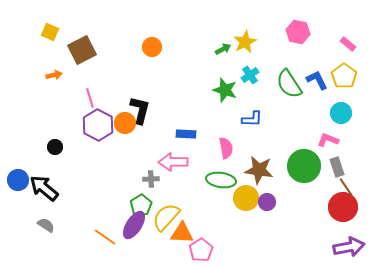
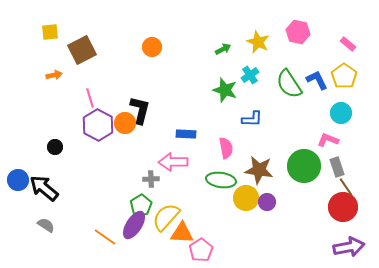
yellow square at (50, 32): rotated 30 degrees counterclockwise
yellow star at (245, 42): moved 13 px right; rotated 20 degrees counterclockwise
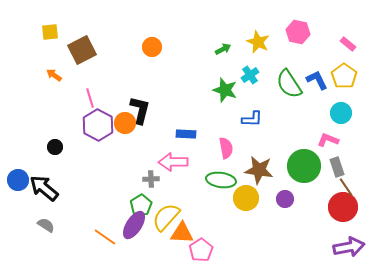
orange arrow at (54, 75): rotated 133 degrees counterclockwise
purple circle at (267, 202): moved 18 px right, 3 px up
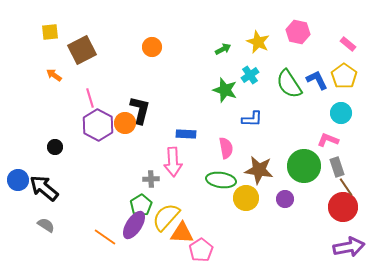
pink arrow at (173, 162): rotated 92 degrees counterclockwise
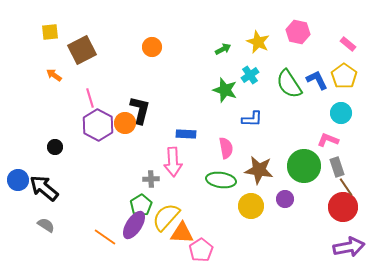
yellow circle at (246, 198): moved 5 px right, 8 px down
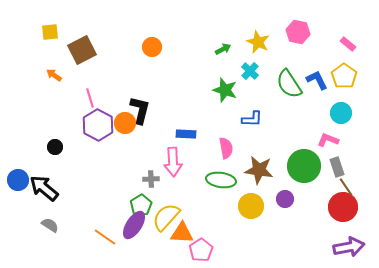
cyan cross at (250, 75): moved 4 px up; rotated 12 degrees counterclockwise
gray semicircle at (46, 225): moved 4 px right
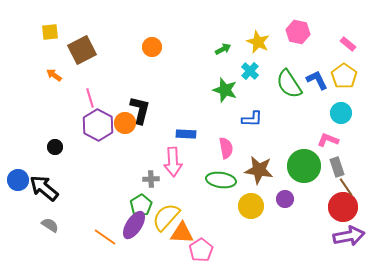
purple arrow at (349, 247): moved 11 px up
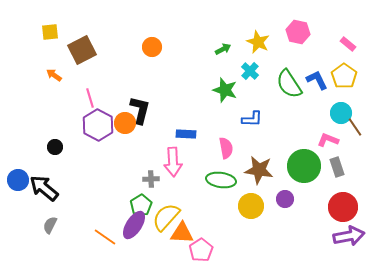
brown line at (346, 187): moved 9 px right, 60 px up
gray semicircle at (50, 225): rotated 96 degrees counterclockwise
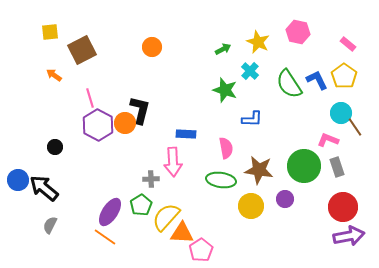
purple ellipse at (134, 225): moved 24 px left, 13 px up
